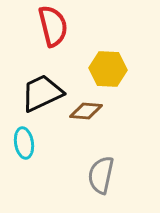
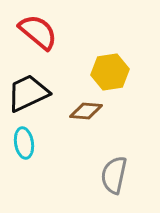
red semicircle: moved 15 px left, 6 px down; rotated 36 degrees counterclockwise
yellow hexagon: moved 2 px right, 3 px down; rotated 12 degrees counterclockwise
black trapezoid: moved 14 px left
gray semicircle: moved 13 px right
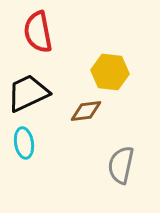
red semicircle: rotated 141 degrees counterclockwise
yellow hexagon: rotated 15 degrees clockwise
brown diamond: rotated 12 degrees counterclockwise
gray semicircle: moved 7 px right, 10 px up
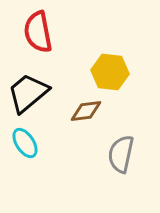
black trapezoid: rotated 15 degrees counterclockwise
cyan ellipse: moved 1 px right; rotated 24 degrees counterclockwise
gray semicircle: moved 11 px up
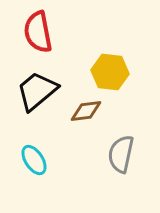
black trapezoid: moved 9 px right, 2 px up
cyan ellipse: moved 9 px right, 17 px down
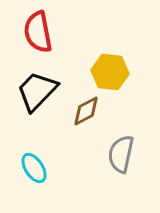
black trapezoid: rotated 6 degrees counterclockwise
brown diamond: rotated 20 degrees counterclockwise
cyan ellipse: moved 8 px down
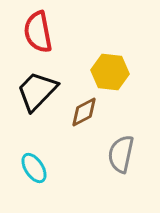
brown diamond: moved 2 px left, 1 px down
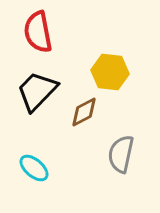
cyan ellipse: rotated 16 degrees counterclockwise
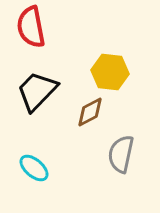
red semicircle: moved 7 px left, 5 px up
brown diamond: moved 6 px right
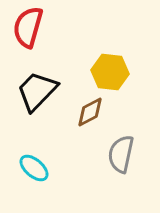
red semicircle: moved 3 px left; rotated 27 degrees clockwise
